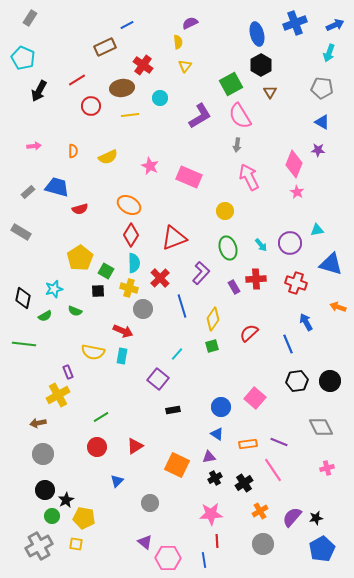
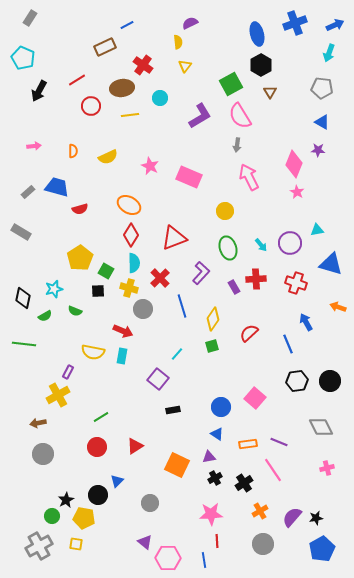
purple rectangle at (68, 372): rotated 48 degrees clockwise
black circle at (45, 490): moved 53 px right, 5 px down
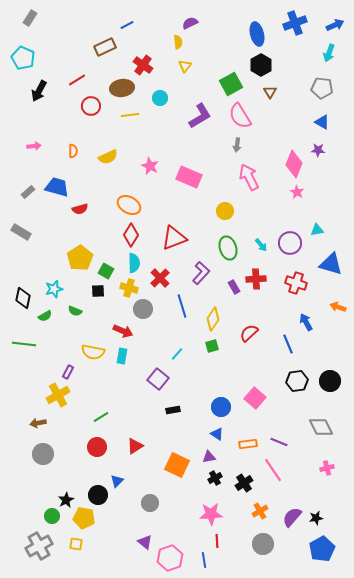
pink hexagon at (168, 558): moved 2 px right; rotated 20 degrees counterclockwise
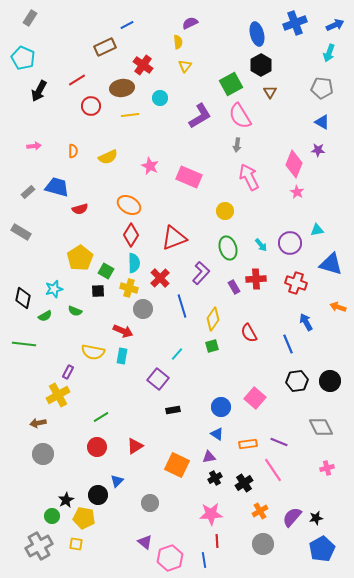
red semicircle at (249, 333): rotated 78 degrees counterclockwise
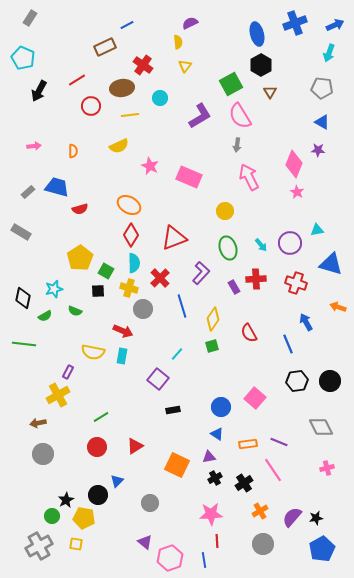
yellow semicircle at (108, 157): moved 11 px right, 11 px up
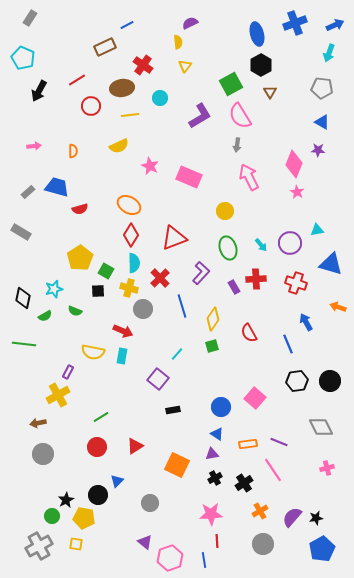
purple triangle at (209, 457): moved 3 px right, 3 px up
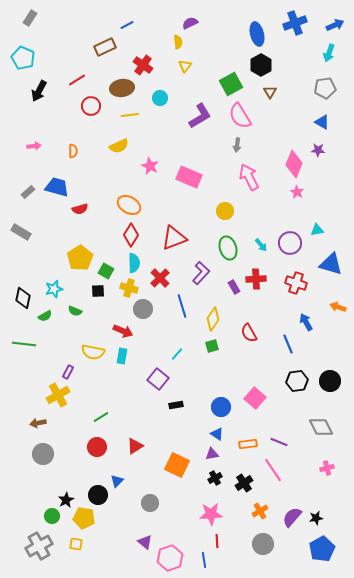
gray pentagon at (322, 88): moved 3 px right; rotated 15 degrees counterclockwise
black rectangle at (173, 410): moved 3 px right, 5 px up
